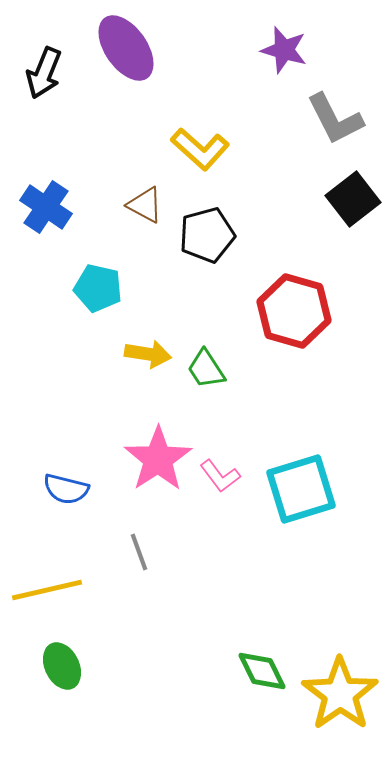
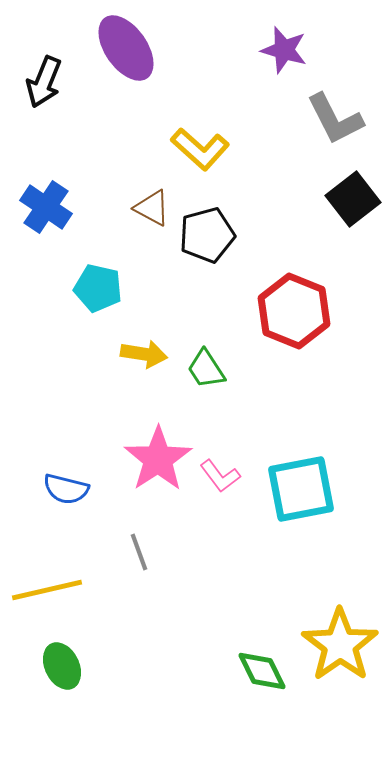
black arrow: moved 9 px down
brown triangle: moved 7 px right, 3 px down
red hexagon: rotated 6 degrees clockwise
yellow arrow: moved 4 px left
cyan square: rotated 6 degrees clockwise
yellow star: moved 49 px up
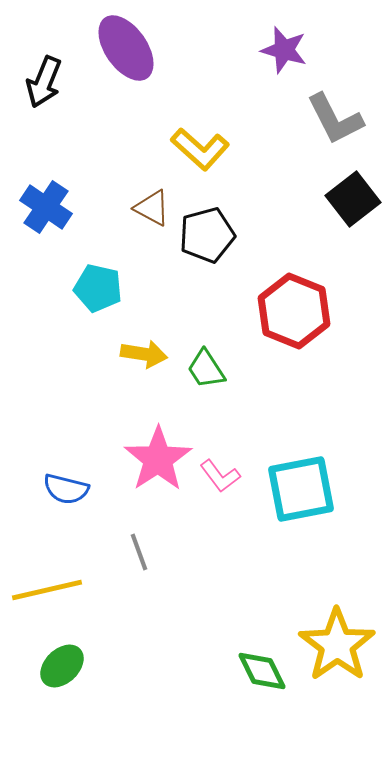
yellow star: moved 3 px left
green ellipse: rotated 72 degrees clockwise
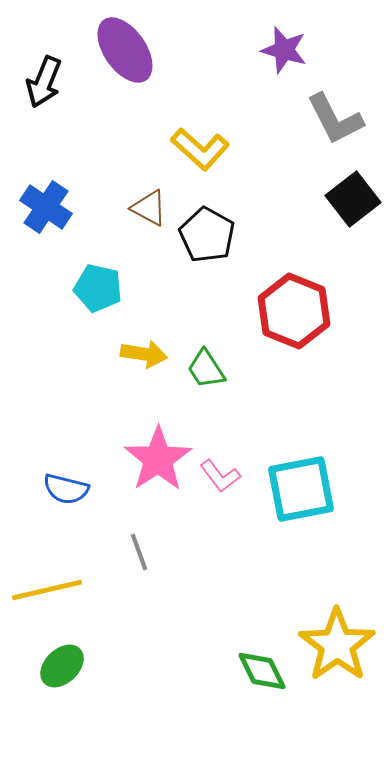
purple ellipse: moved 1 px left, 2 px down
brown triangle: moved 3 px left
black pentagon: rotated 28 degrees counterclockwise
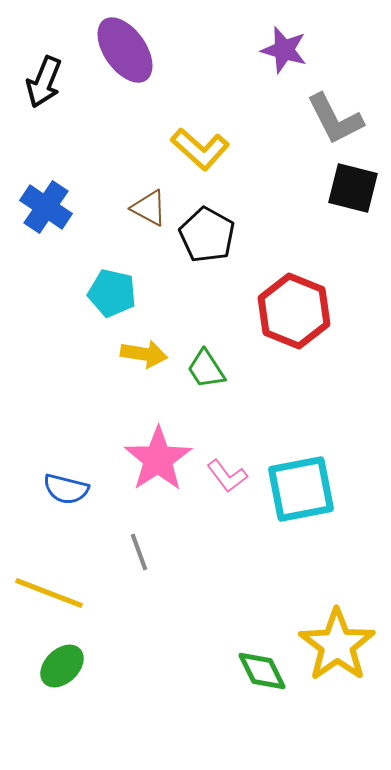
black square: moved 11 px up; rotated 38 degrees counterclockwise
cyan pentagon: moved 14 px right, 5 px down
pink L-shape: moved 7 px right
yellow line: moved 2 px right, 3 px down; rotated 34 degrees clockwise
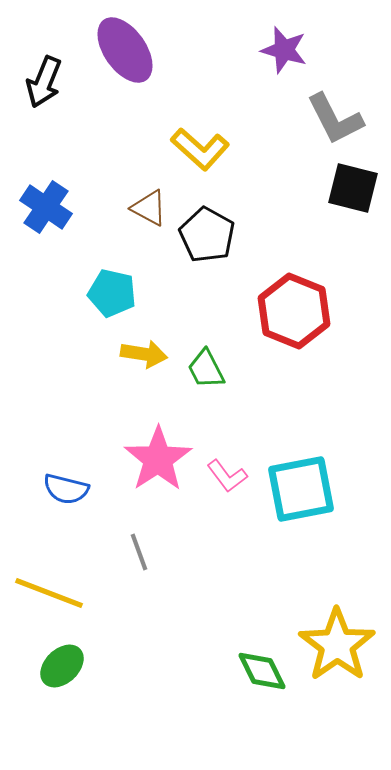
green trapezoid: rotated 6 degrees clockwise
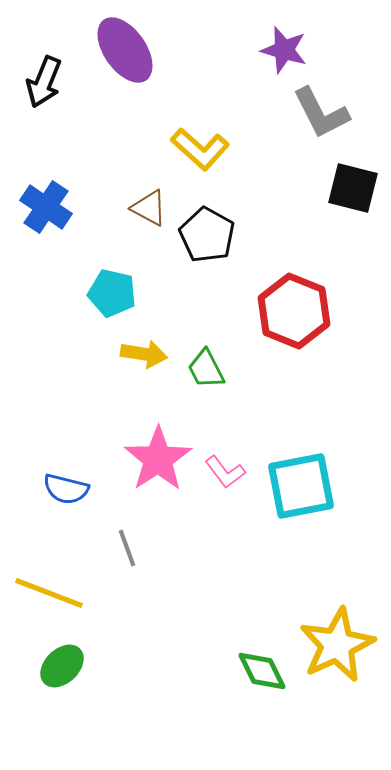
gray L-shape: moved 14 px left, 6 px up
pink L-shape: moved 2 px left, 4 px up
cyan square: moved 3 px up
gray line: moved 12 px left, 4 px up
yellow star: rotated 10 degrees clockwise
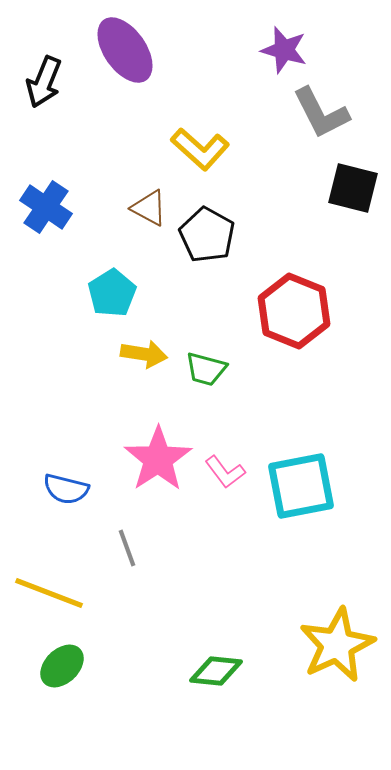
cyan pentagon: rotated 27 degrees clockwise
green trapezoid: rotated 48 degrees counterclockwise
green diamond: moved 46 px left; rotated 58 degrees counterclockwise
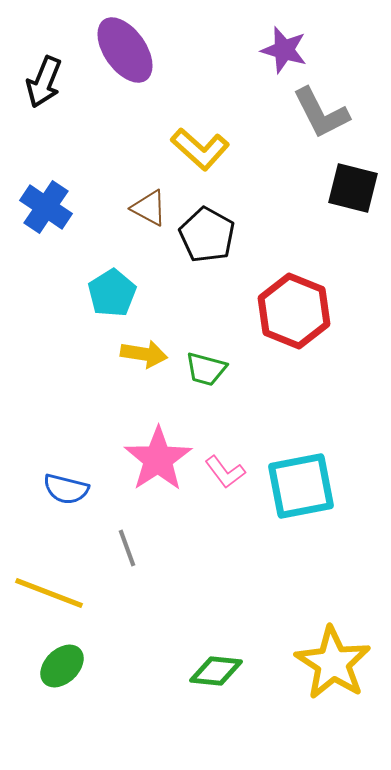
yellow star: moved 4 px left, 18 px down; rotated 14 degrees counterclockwise
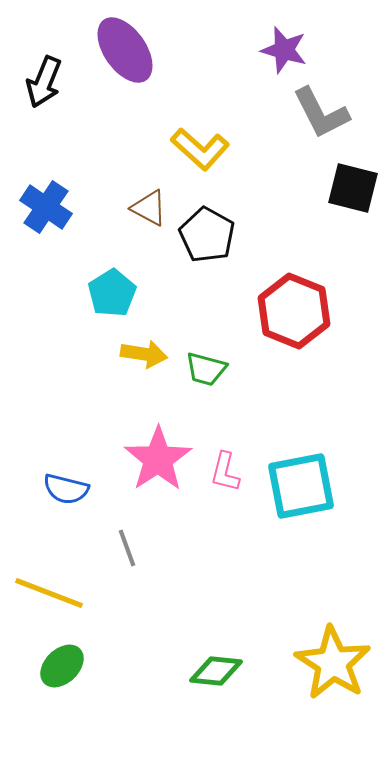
pink L-shape: rotated 51 degrees clockwise
